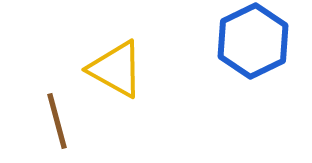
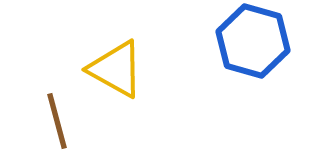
blue hexagon: rotated 18 degrees counterclockwise
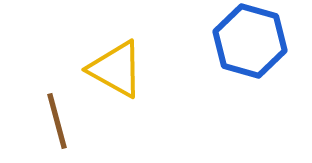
blue hexagon: moved 3 px left
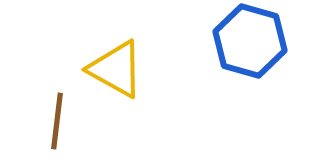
brown line: rotated 22 degrees clockwise
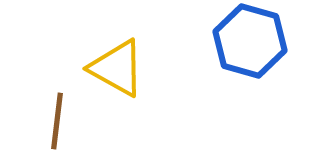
yellow triangle: moved 1 px right, 1 px up
